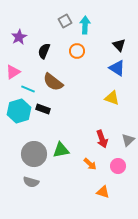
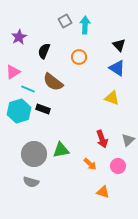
orange circle: moved 2 px right, 6 px down
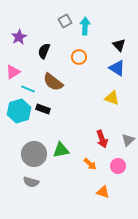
cyan arrow: moved 1 px down
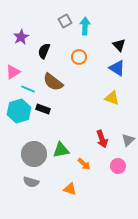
purple star: moved 2 px right
orange arrow: moved 6 px left
orange triangle: moved 33 px left, 3 px up
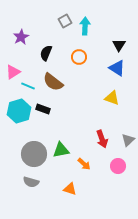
black triangle: rotated 16 degrees clockwise
black semicircle: moved 2 px right, 2 px down
cyan line: moved 3 px up
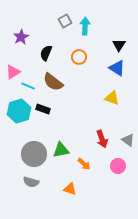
gray triangle: rotated 40 degrees counterclockwise
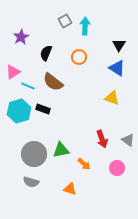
pink circle: moved 1 px left, 2 px down
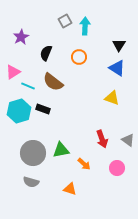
gray circle: moved 1 px left, 1 px up
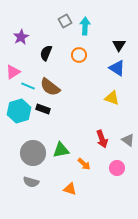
orange circle: moved 2 px up
brown semicircle: moved 3 px left, 5 px down
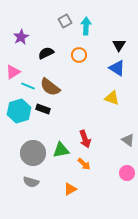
cyan arrow: moved 1 px right
black semicircle: rotated 42 degrees clockwise
red arrow: moved 17 px left
pink circle: moved 10 px right, 5 px down
orange triangle: rotated 48 degrees counterclockwise
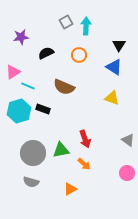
gray square: moved 1 px right, 1 px down
purple star: rotated 21 degrees clockwise
blue triangle: moved 3 px left, 1 px up
brown semicircle: moved 14 px right; rotated 15 degrees counterclockwise
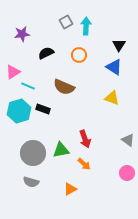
purple star: moved 1 px right, 3 px up
